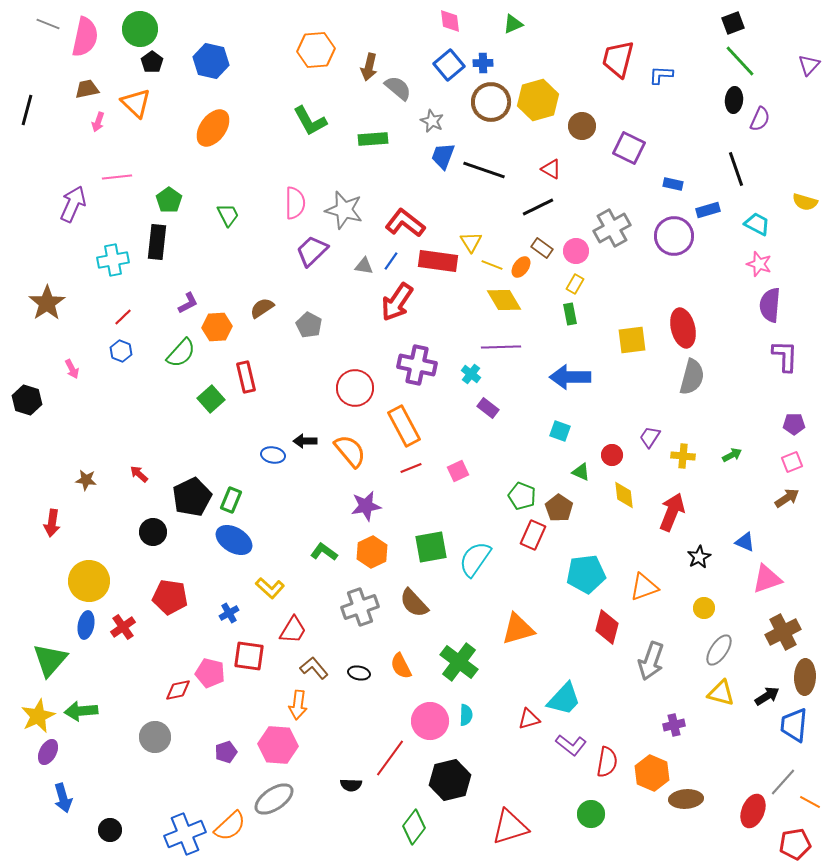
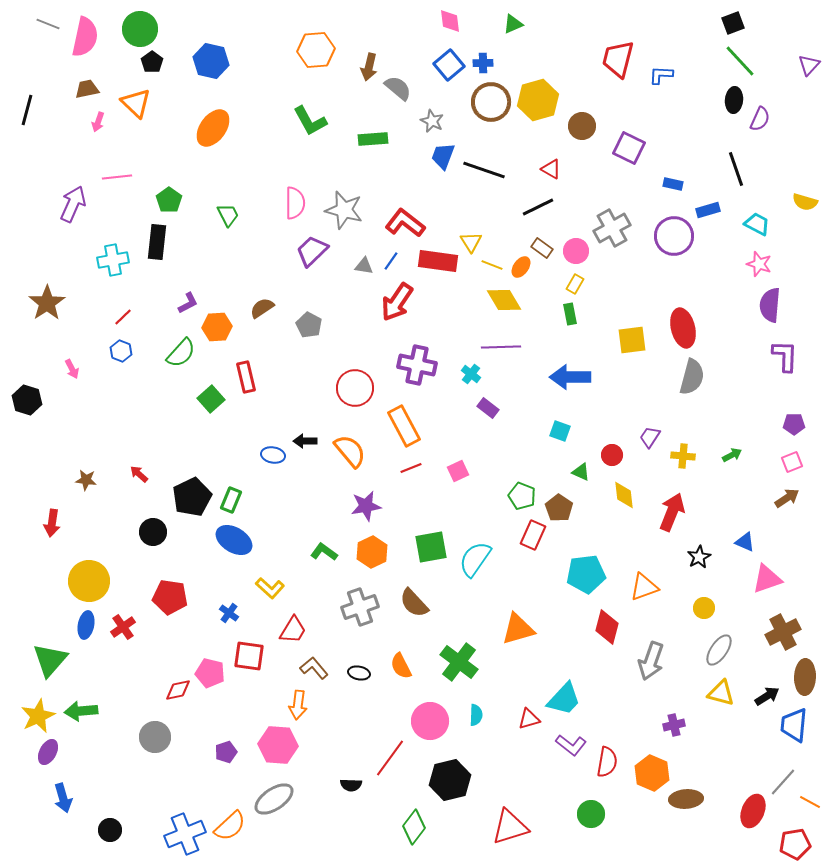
blue cross at (229, 613): rotated 24 degrees counterclockwise
cyan semicircle at (466, 715): moved 10 px right
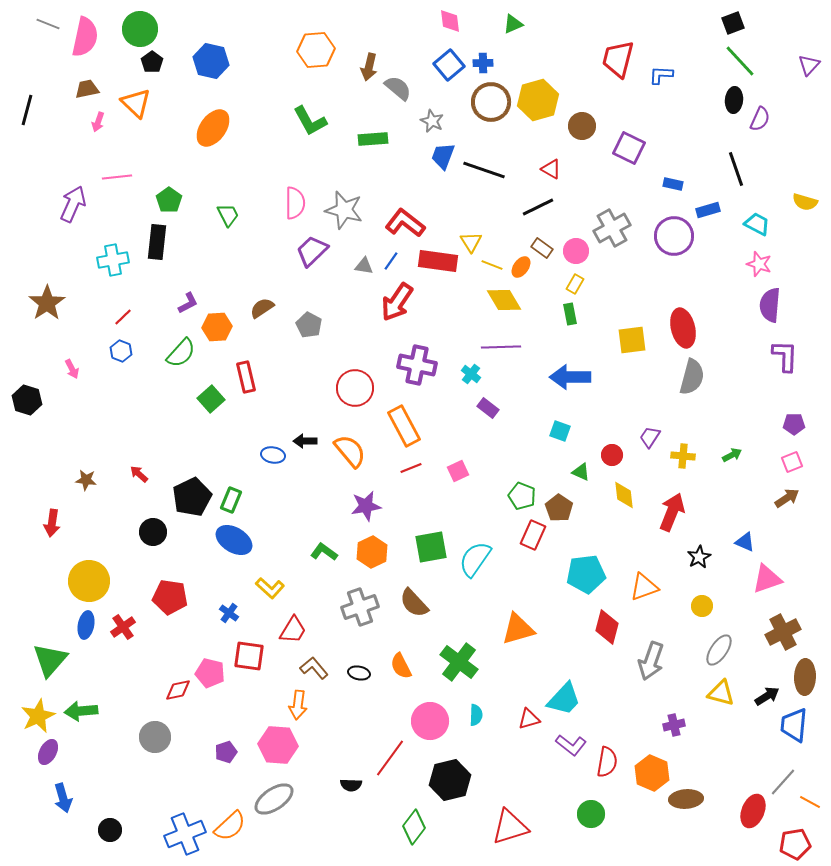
yellow circle at (704, 608): moved 2 px left, 2 px up
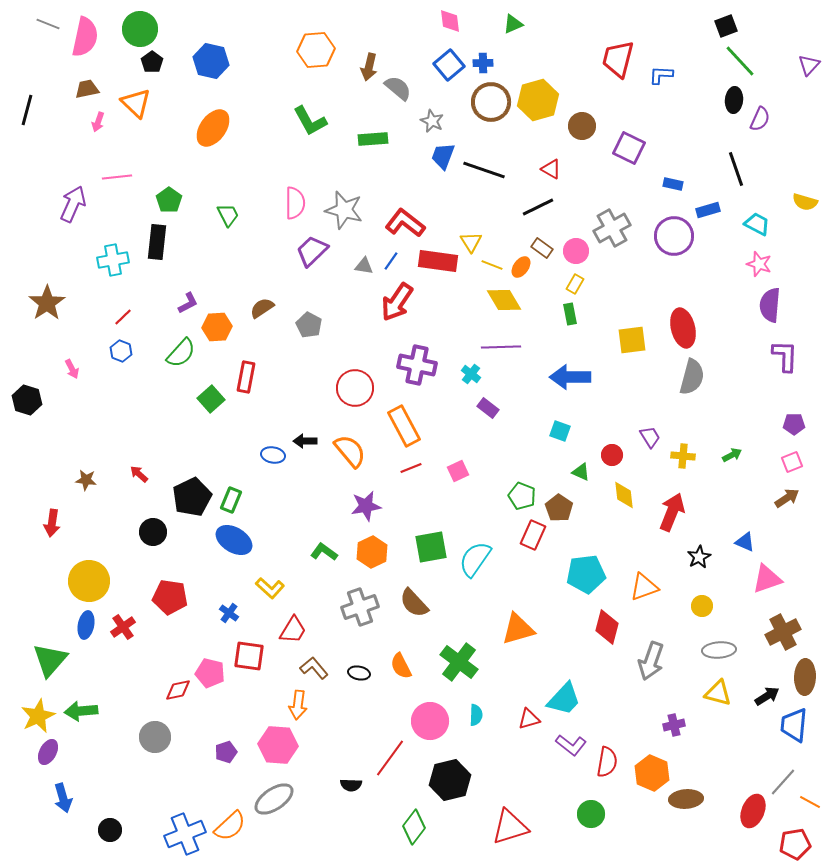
black square at (733, 23): moved 7 px left, 3 px down
red rectangle at (246, 377): rotated 24 degrees clockwise
purple trapezoid at (650, 437): rotated 115 degrees clockwise
gray ellipse at (719, 650): rotated 52 degrees clockwise
yellow triangle at (721, 693): moved 3 px left
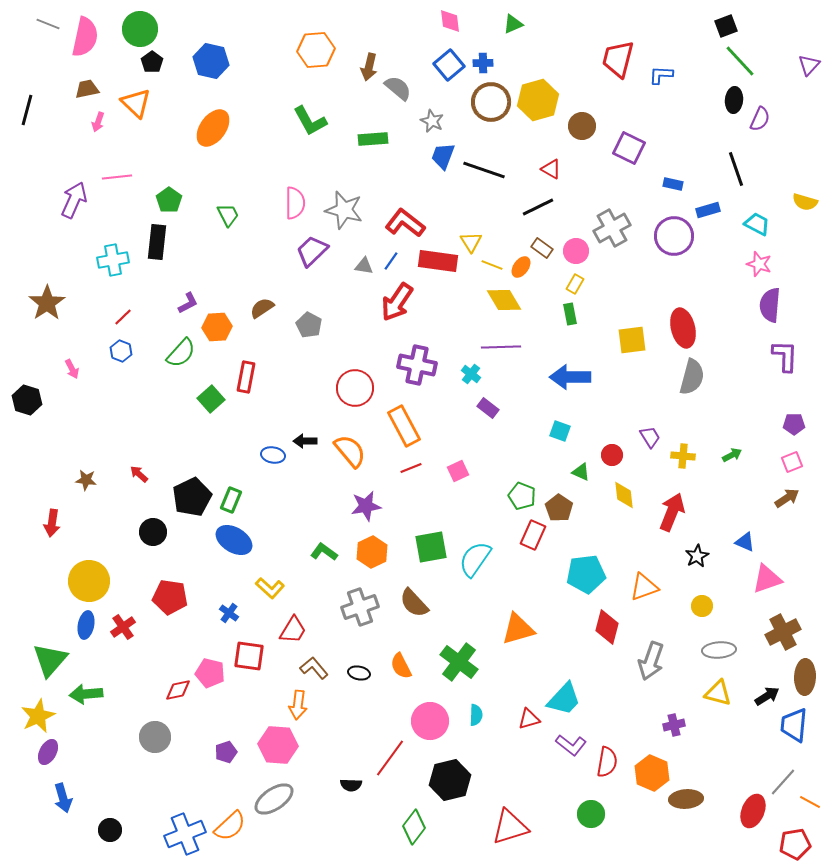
purple arrow at (73, 204): moved 1 px right, 4 px up
black star at (699, 557): moved 2 px left, 1 px up
green arrow at (81, 711): moved 5 px right, 17 px up
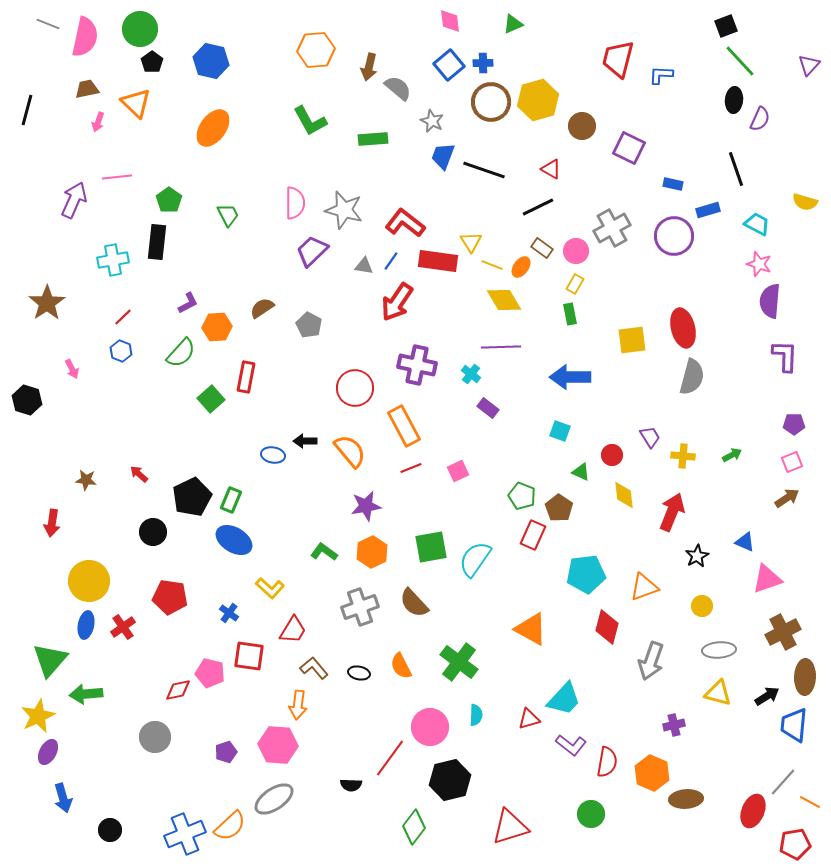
purple semicircle at (770, 305): moved 4 px up
orange triangle at (518, 629): moved 13 px right; rotated 45 degrees clockwise
pink circle at (430, 721): moved 6 px down
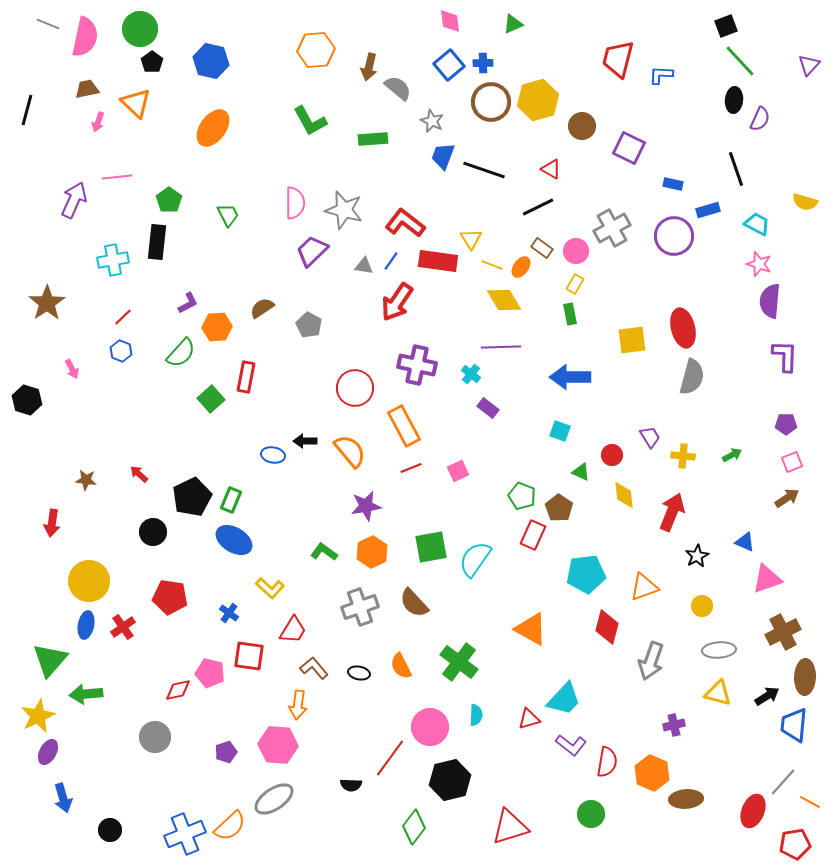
yellow triangle at (471, 242): moved 3 px up
purple pentagon at (794, 424): moved 8 px left
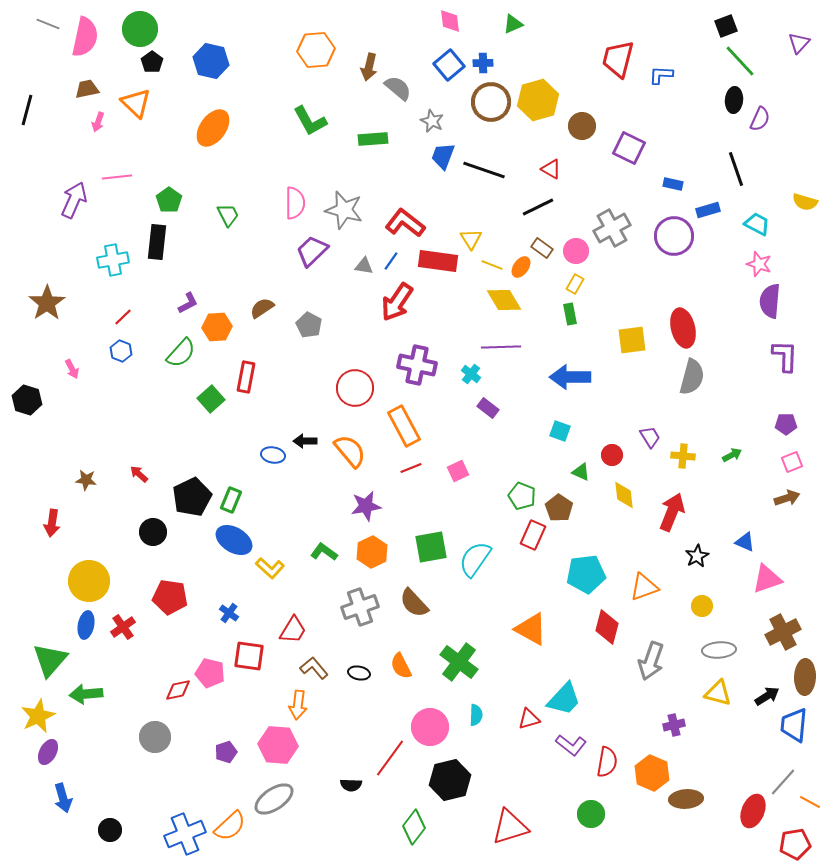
purple triangle at (809, 65): moved 10 px left, 22 px up
brown arrow at (787, 498): rotated 15 degrees clockwise
yellow L-shape at (270, 588): moved 20 px up
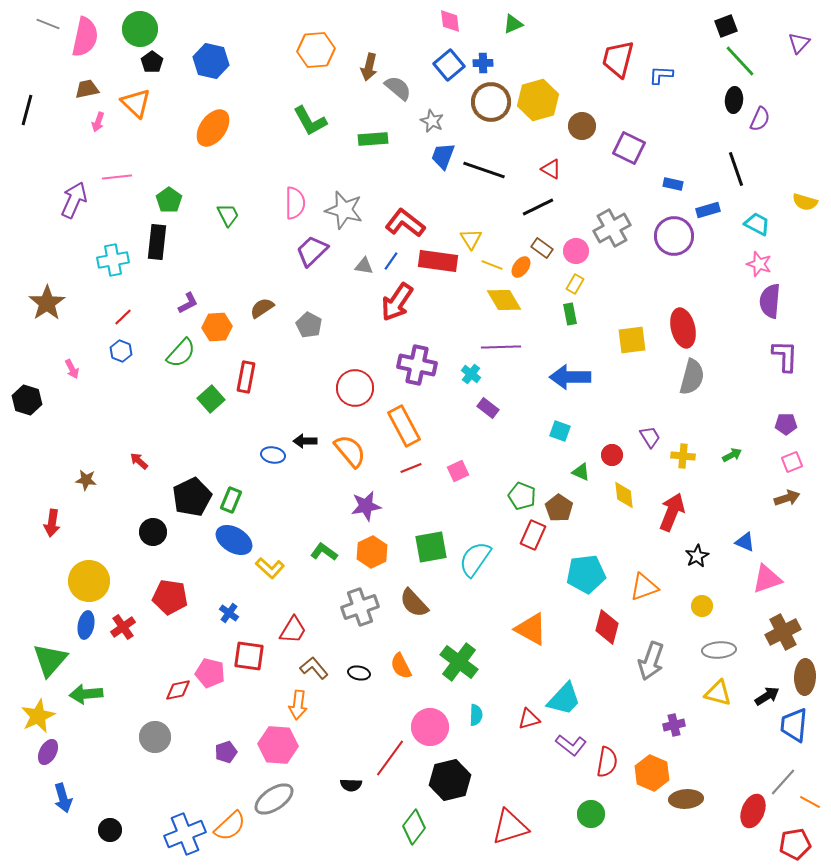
red arrow at (139, 474): moved 13 px up
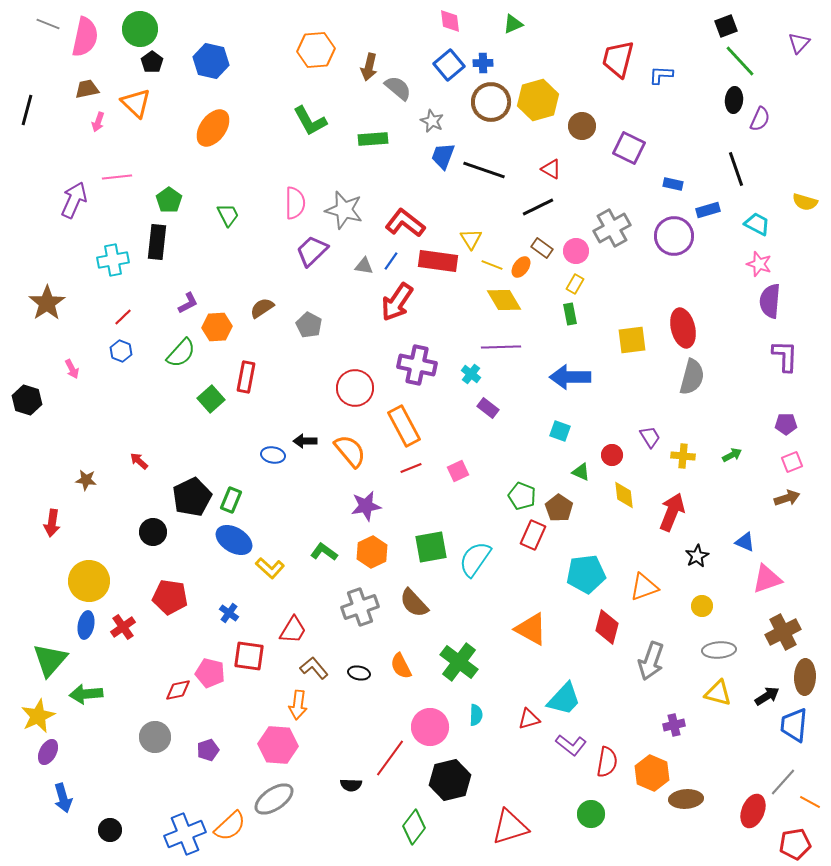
purple pentagon at (226, 752): moved 18 px left, 2 px up
